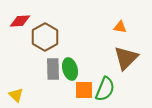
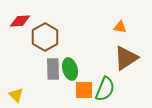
brown triangle: rotated 12 degrees clockwise
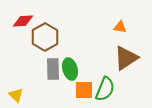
red diamond: moved 3 px right
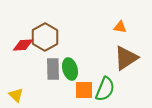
red diamond: moved 24 px down
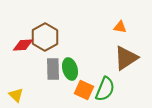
orange square: rotated 24 degrees clockwise
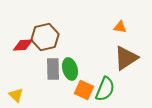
brown hexagon: rotated 16 degrees clockwise
